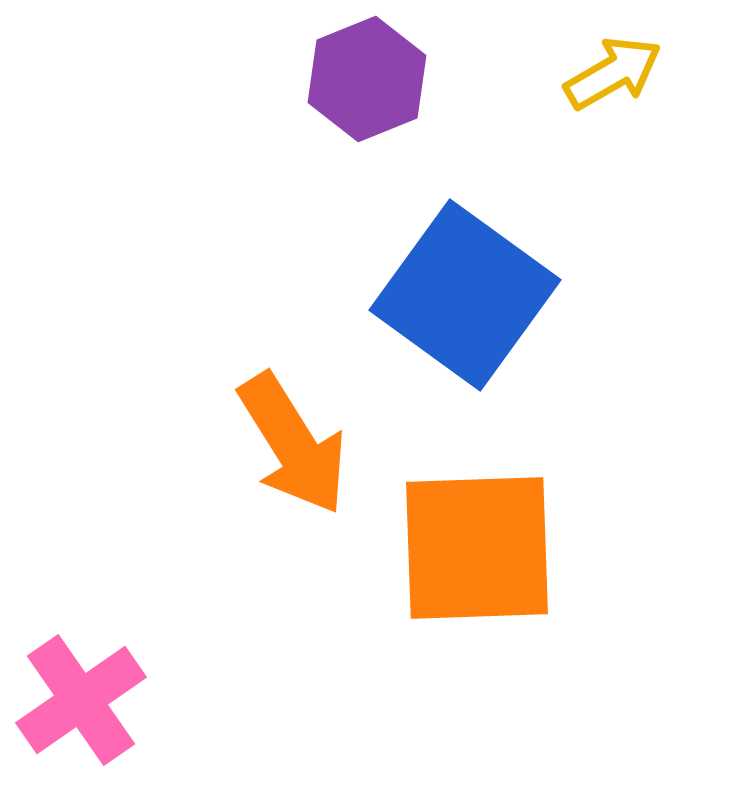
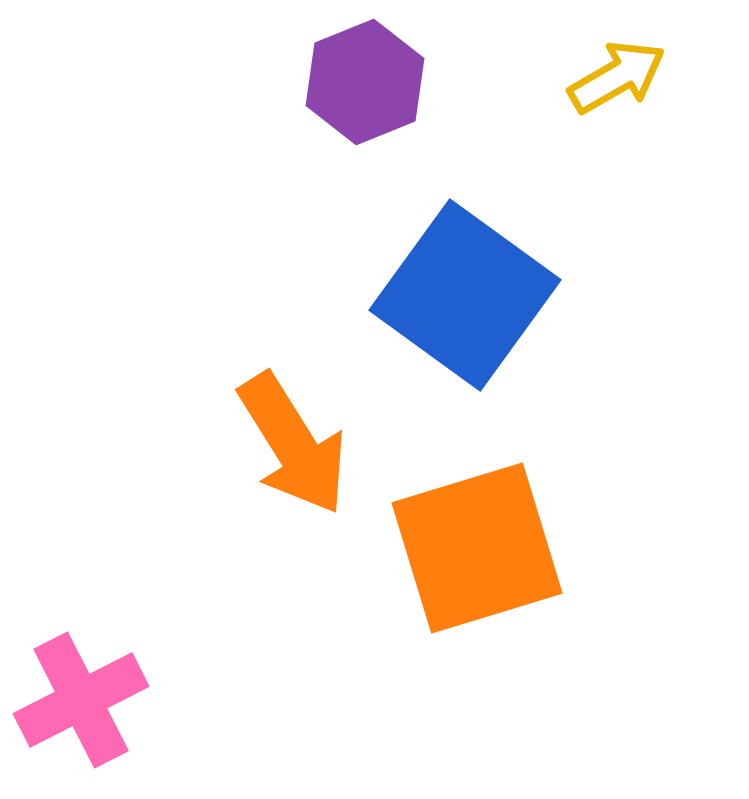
yellow arrow: moved 4 px right, 4 px down
purple hexagon: moved 2 px left, 3 px down
orange square: rotated 15 degrees counterclockwise
pink cross: rotated 8 degrees clockwise
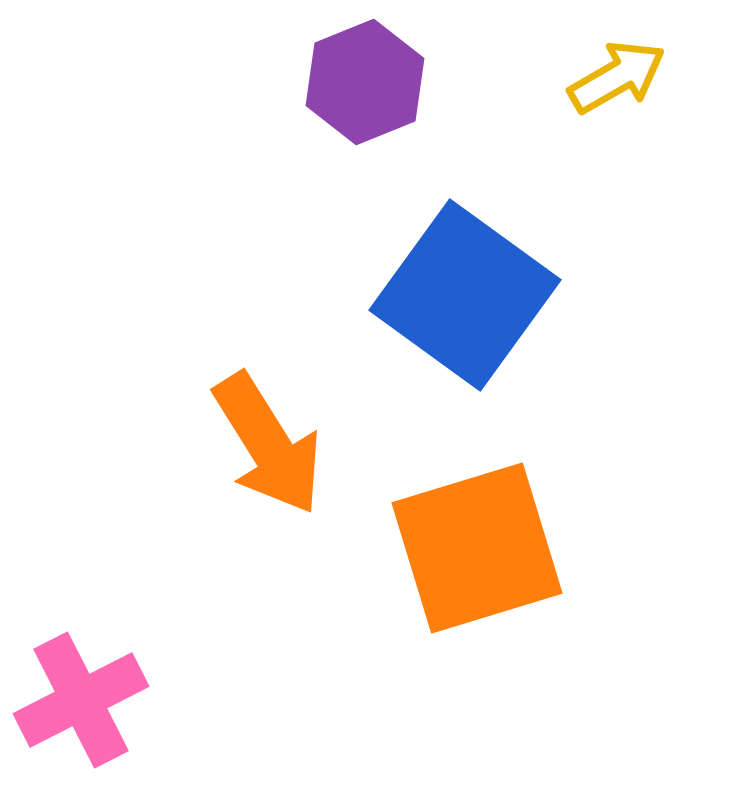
orange arrow: moved 25 px left
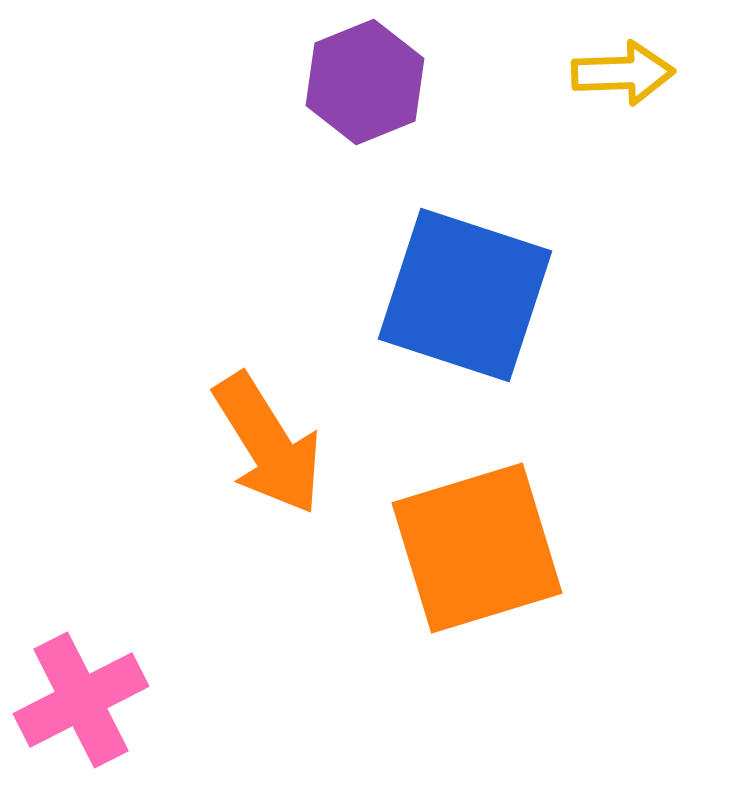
yellow arrow: moved 6 px right, 4 px up; rotated 28 degrees clockwise
blue square: rotated 18 degrees counterclockwise
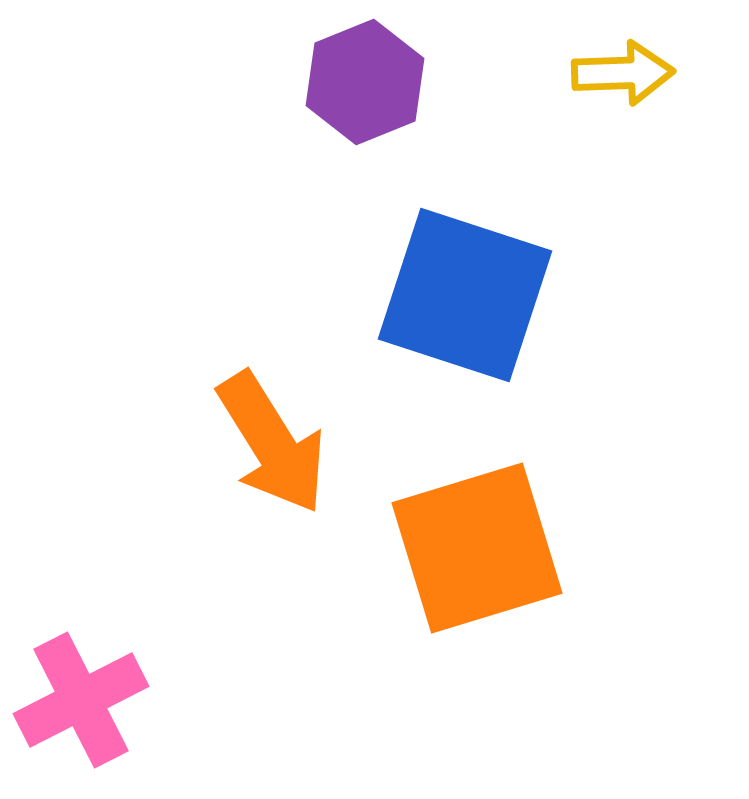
orange arrow: moved 4 px right, 1 px up
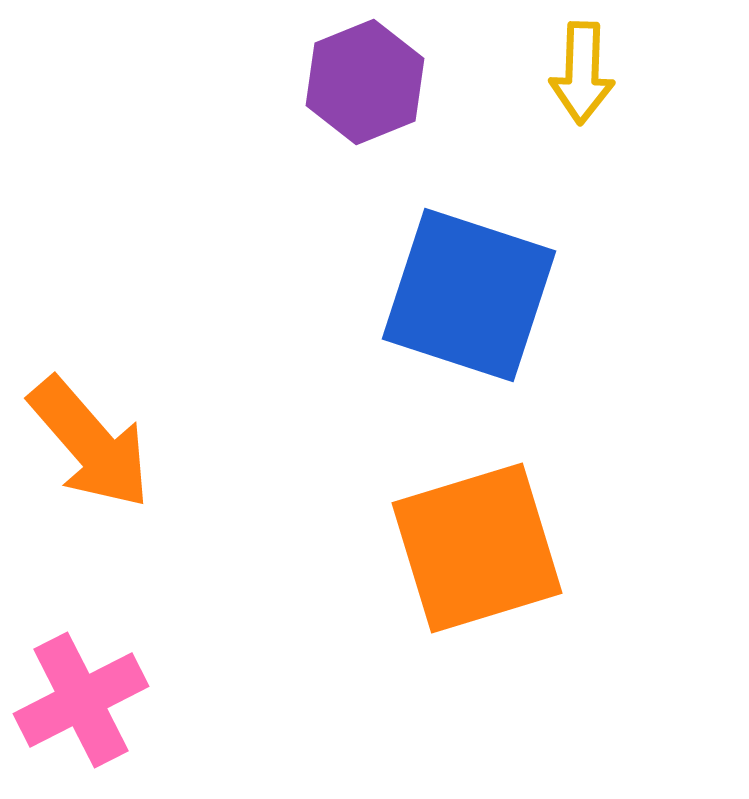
yellow arrow: moved 41 px left; rotated 94 degrees clockwise
blue square: moved 4 px right
orange arrow: moved 182 px left; rotated 9 degrees counterclockwise
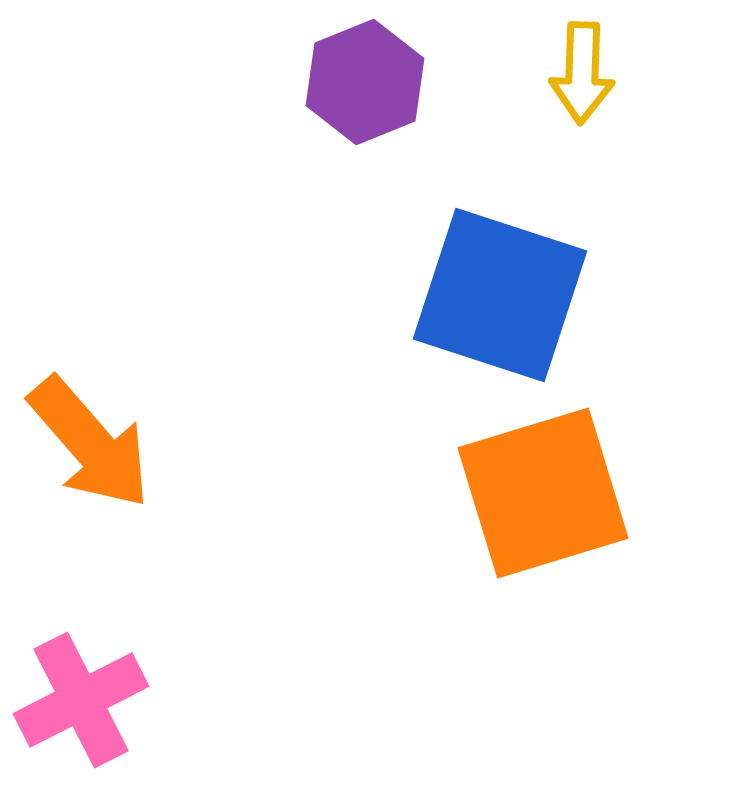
blue square: moved 31 px right
orange square: moved 66 px right, 55 px up
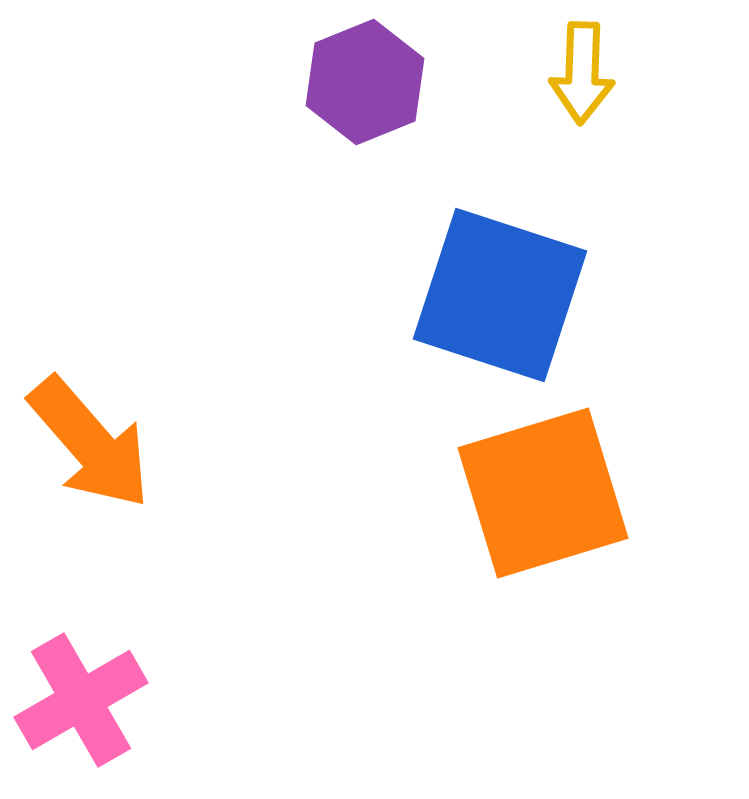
pink cross: rotated 3 degrees counterclockwise
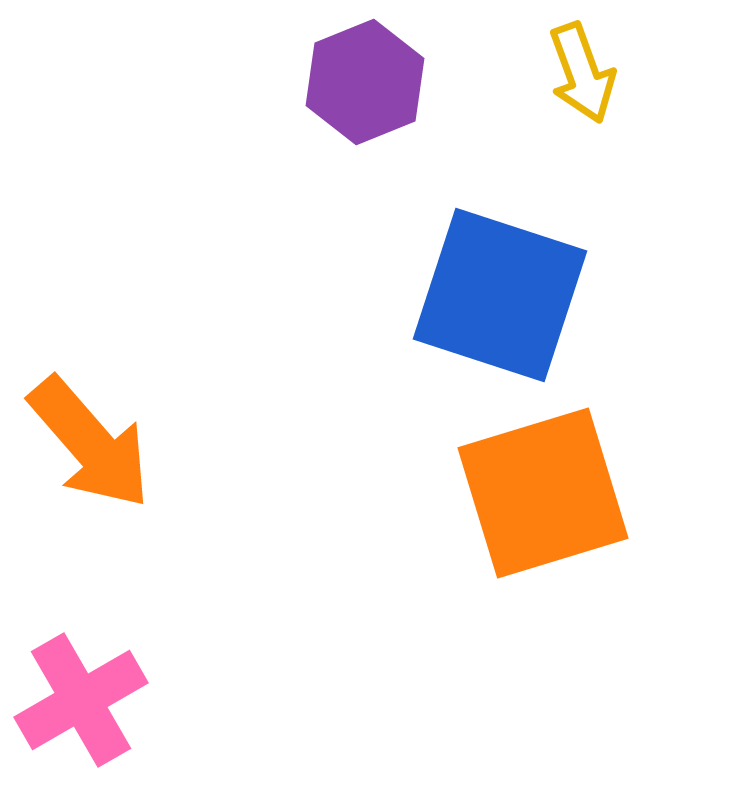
yellow arrow: rotated 22 degrees counterclockwise
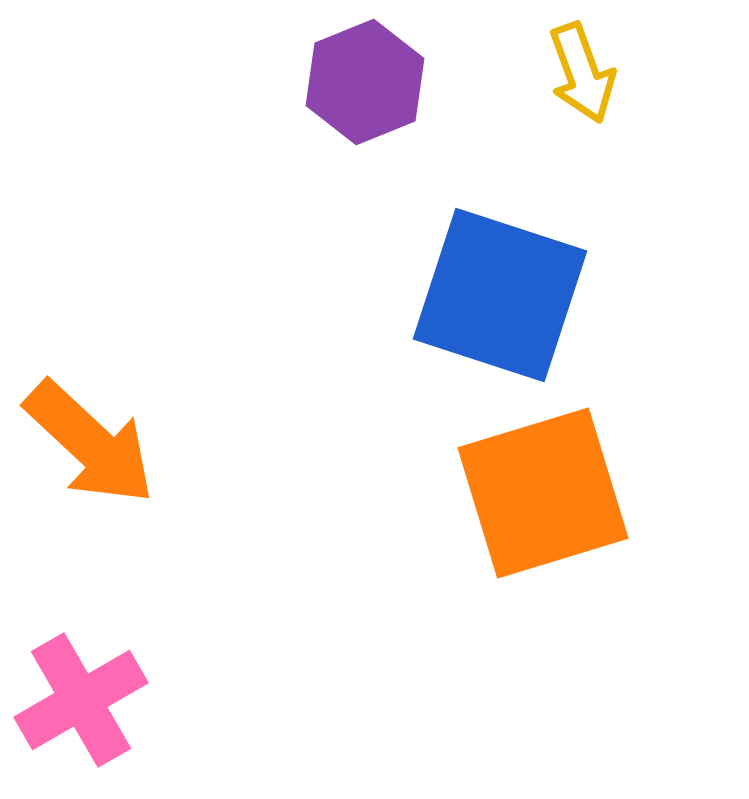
orange arrow: rotated 6 degrees counterclockwise
